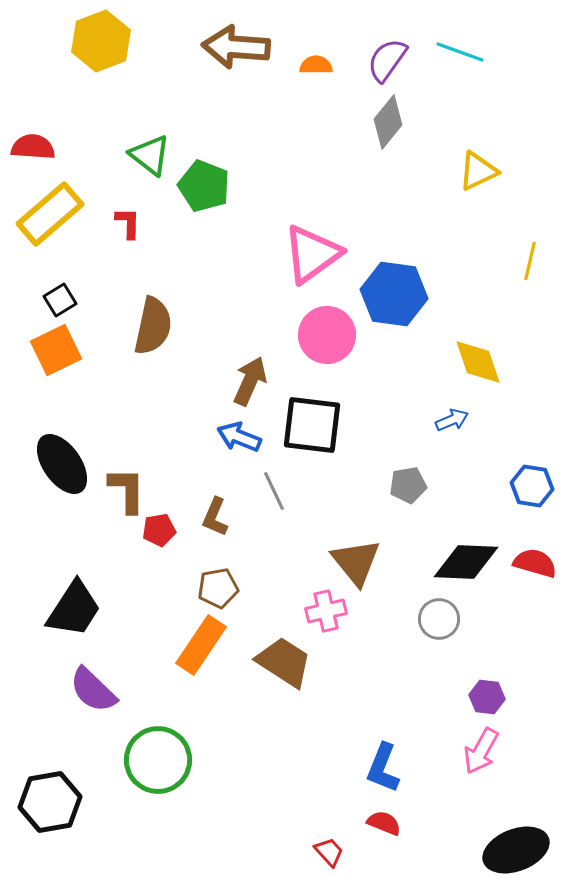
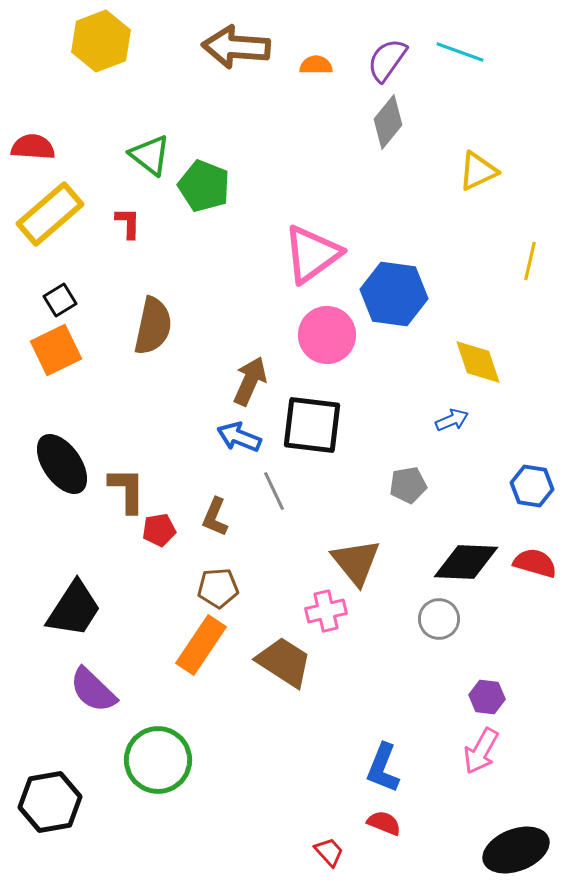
brown pentagon at (218, 588): rotated 6 degrees clockwise
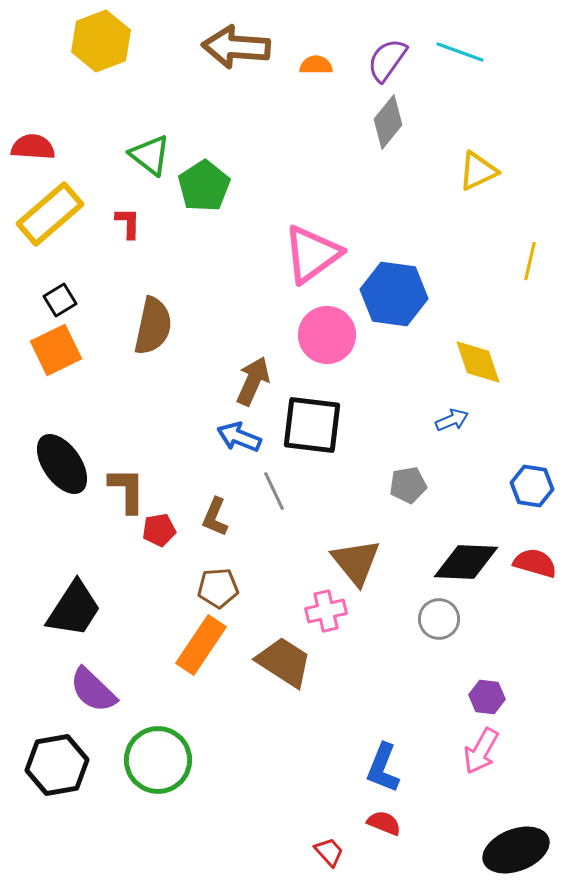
green pentagon at (204, 186): rotated 18 degrees clockwise
brown arrow at (250, 381): moved 3 px right
black hexagon at (50, 802): moved 7 px right, 37 px up
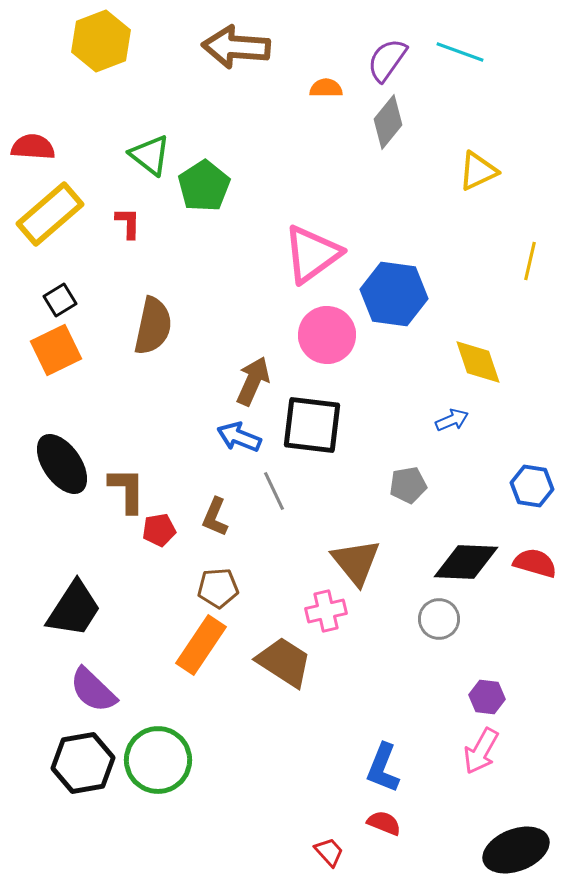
orange semicircle at (316, 65): moved 10 px right, 23 px down
black hexagon at (57, 765): moved 26 px right, 2 px up
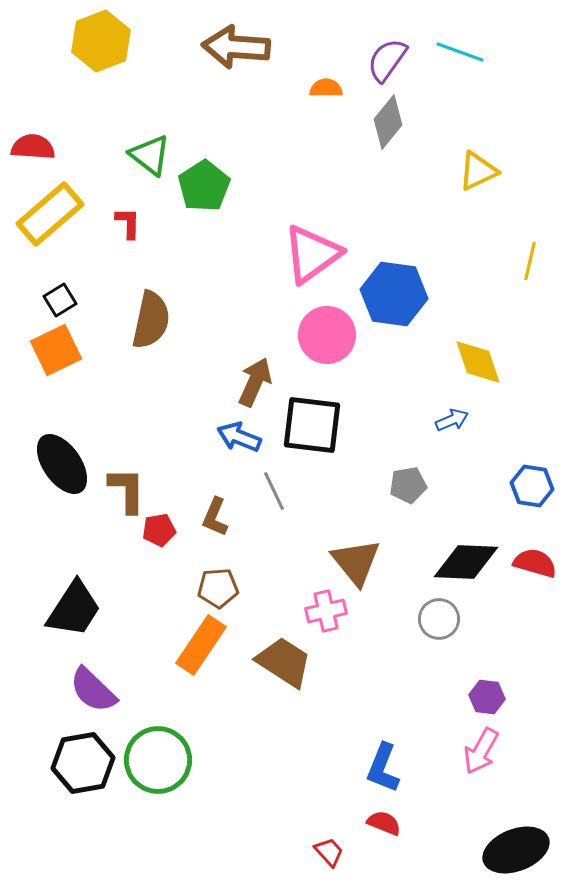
brown semicircle at (153, 326): moved 2 px left, 6 px up
brown arrow at (253, 381): moved 2 px right, 1 px down
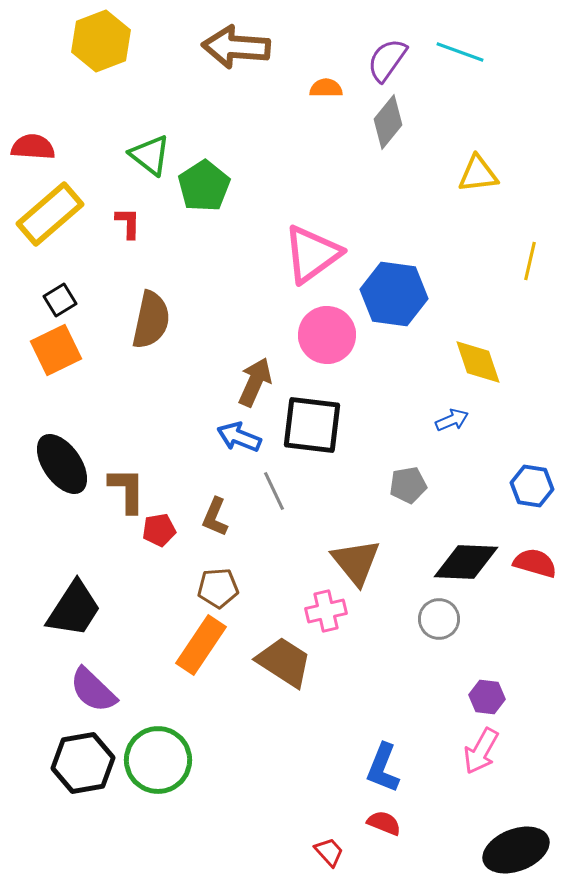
yellow triangle at (478, 171): moved 3 px down; rotated 18 degrees clockwise
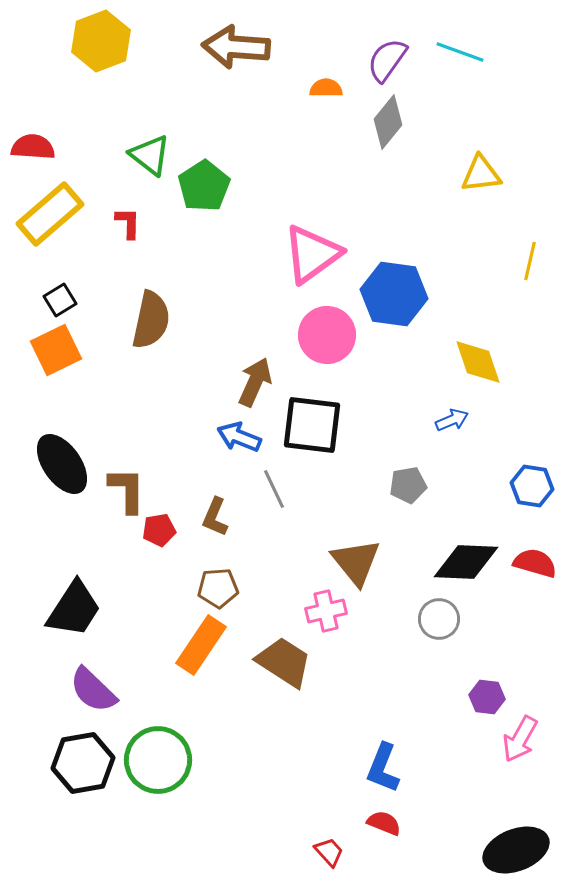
yellow triangle at (478, 174): moved 3 px right
gray line at (274, 491): moved 2 px up
pink arrow at (481, 751): moved 39 px right, 12 px up
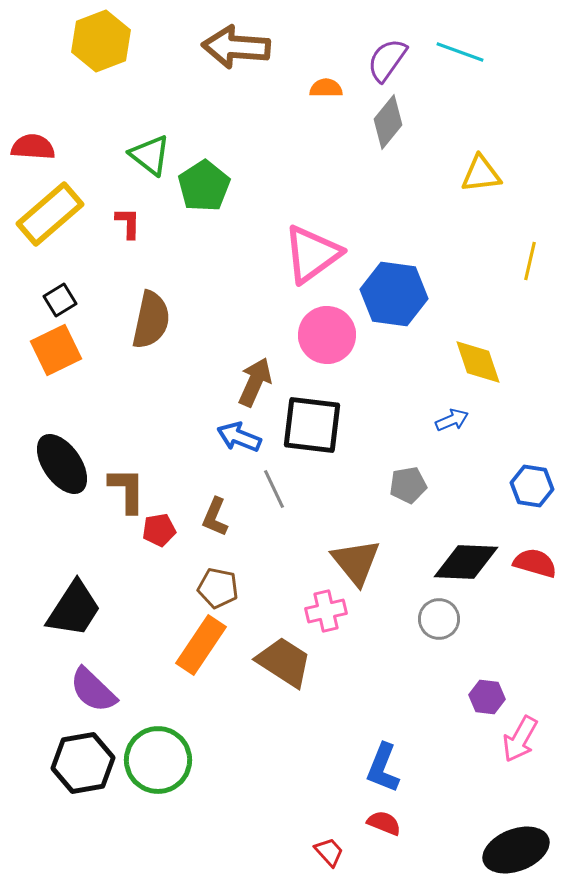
brown pentagon at (218, 588): rotated 15 degrees clockwise
